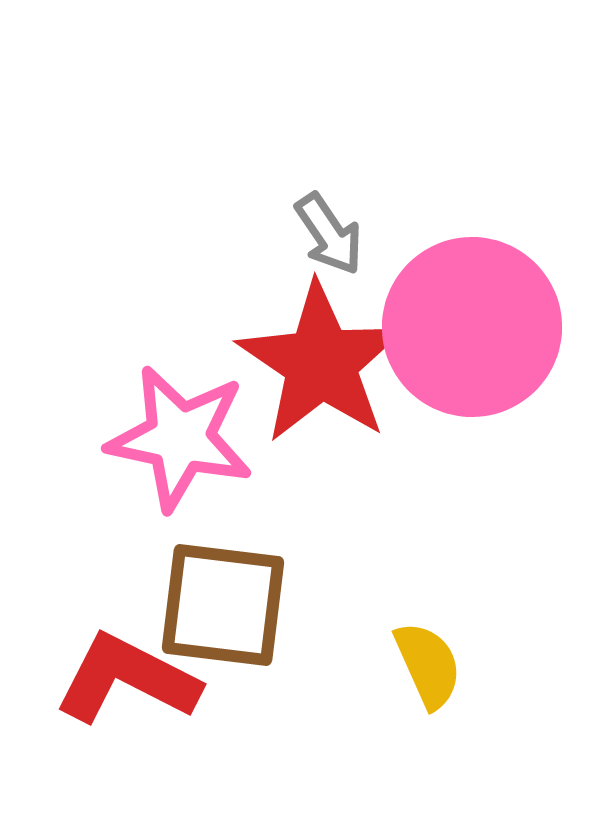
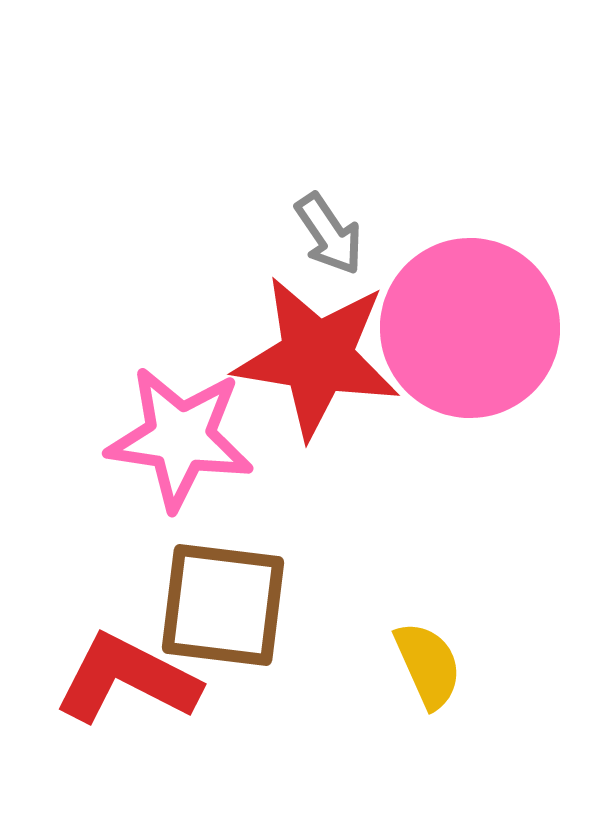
pink circle: moved 2 px left, 1 px down
red star: moved 4 px left, 6 px up; rotated 25 degrees counterclockwise
pink star: rotated 4 degrees counterclockwise
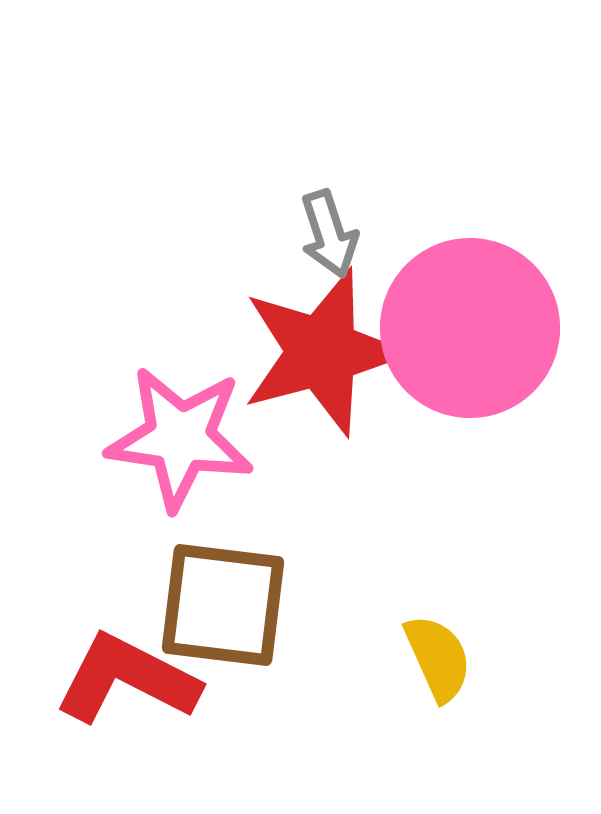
gray arrow: rotated 16 degrees clockwise
red star: moved 5 px right, 5 px up; rotated 24 degrees counterclockwise
yellow semicircle: moved 10 px right, 7 px up
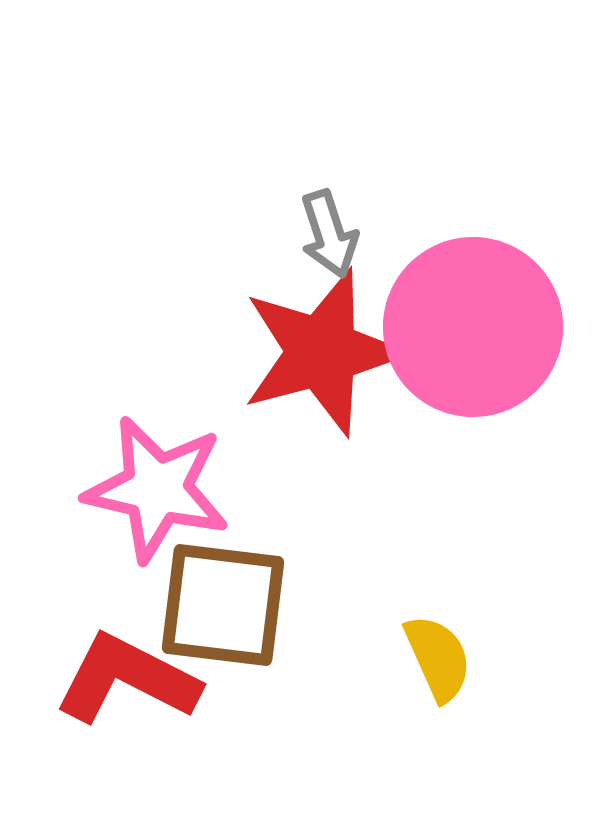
pink circle: moved 3 px right, 1 px up
pink star: moved 23 px left, 51 px down; rotated 5 degrees clockwise
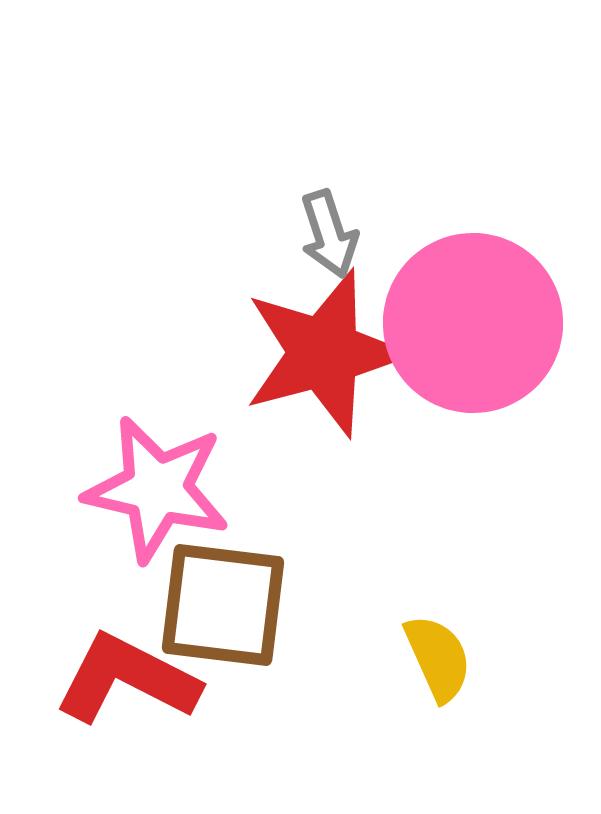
pink circle: moved 4 px up
red star: moved 2 px right, 1 px down
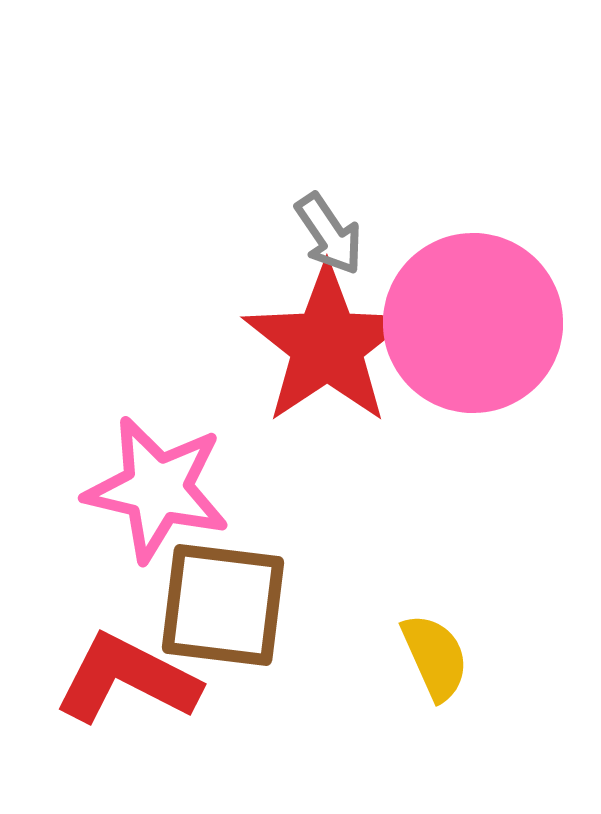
gray arrow: rotated 16 degrees counterclockwise
red star: moved 3 px right, 8 px up; rotated 19 degrees counterclockwise
yellow semicircle: moved 3 px left, 1 px up
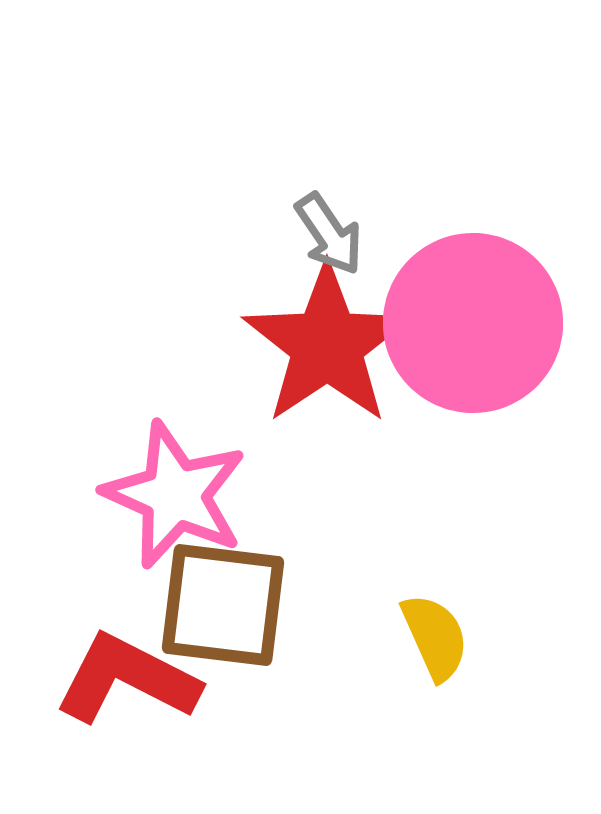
pink star: moved 18 px right, 6 px down; rotated 11 degrees clockwise
yellow semicircle: moved 20 px up
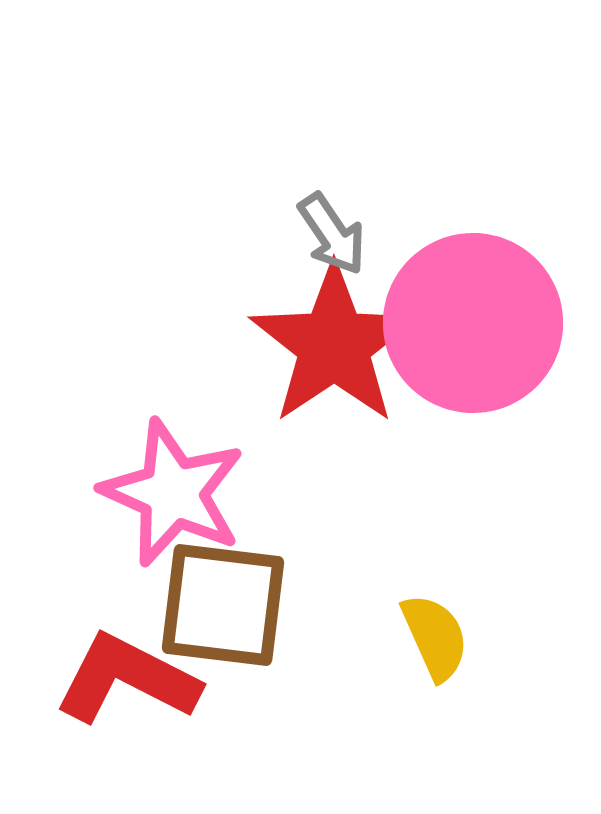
gray arrow: moved 3 px right
red star: moved 7 px right
pink star: moved 2 px left, 2 px up
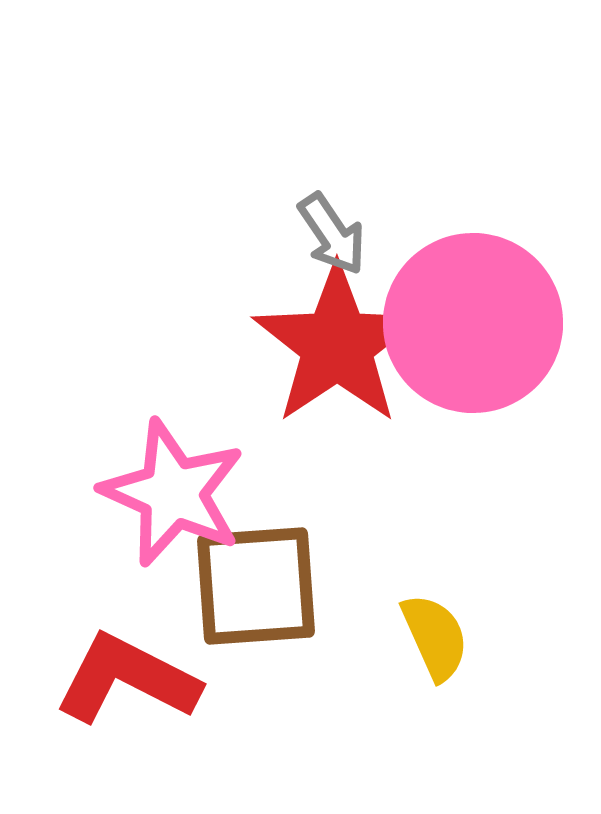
red star: moved 3 px right
brown square: moved 33 px right, 19 px up; rotated 11 degrees counterclockwise
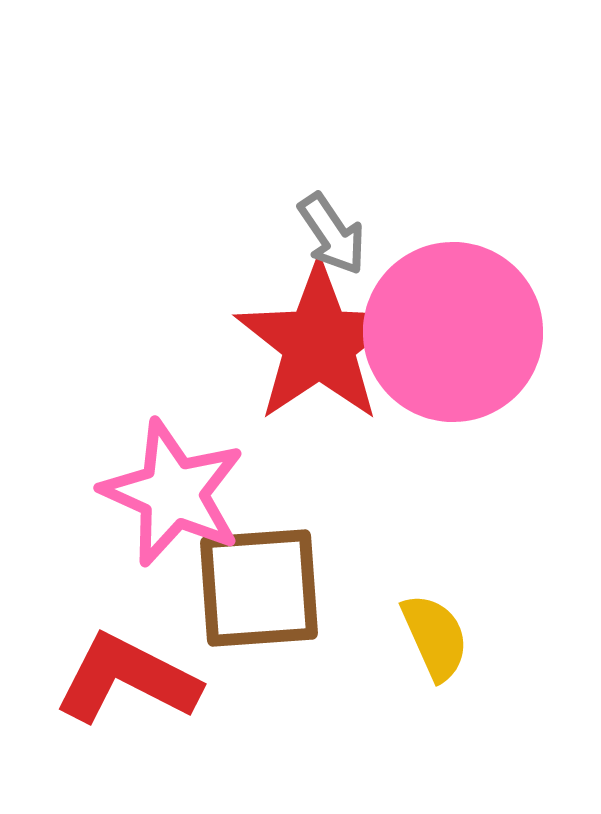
pink circle: moved 20 px left, 9 px down
red star: moved 18 px left, 2 px up
brown square: moved 3 px right, 2 px down
